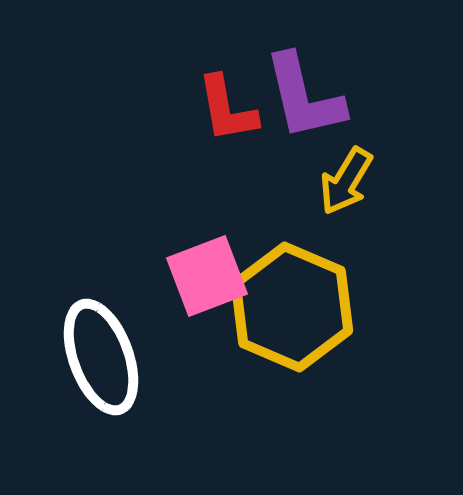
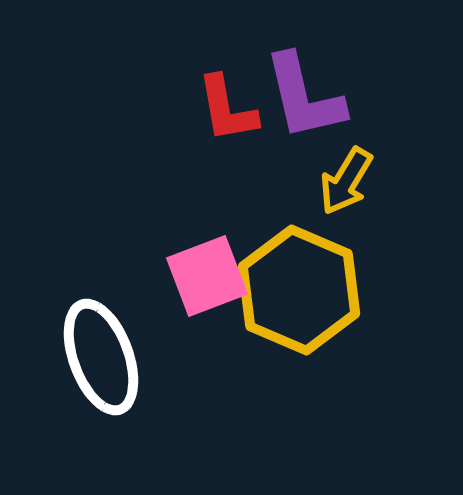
yellow hexagon: moved 7 px right, 17 px up
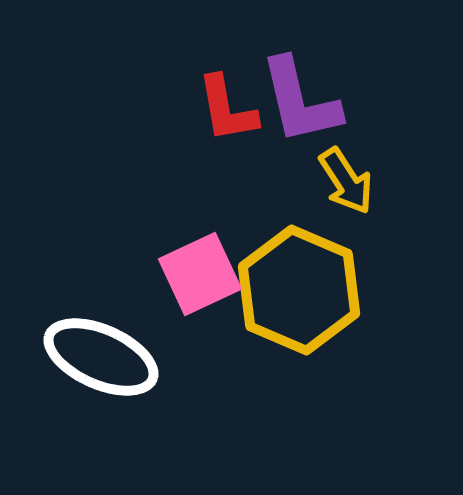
purple L-shape: moved 4 px left, 4 px down
yellow arrow: rotated 64 degrees counterclockwise
pink square: moved 7 px left, 2 px up; rotated 4 degrees counterclockwise
white ellipse: rotated 46 degrees counterclockwise
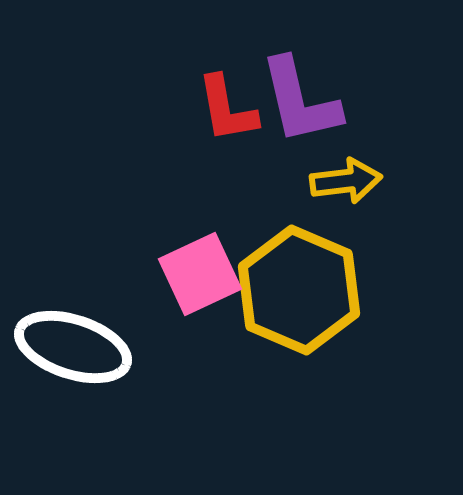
yellow arrow: rotated 64 degrees counterclockwise
white ellipse: moved 28 px left, 10 px up; rotated 6 degrees counterclockwise
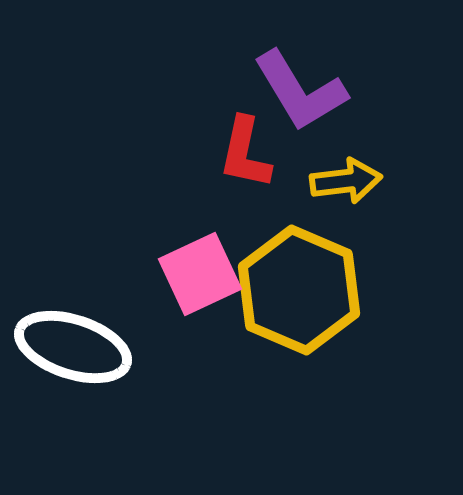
purple L-shape: moved 10 px up; rotated 18 degrees counterclockwise
red L-shape: moved 18 px right, 44 px down; rotated 22 degrees clockwise
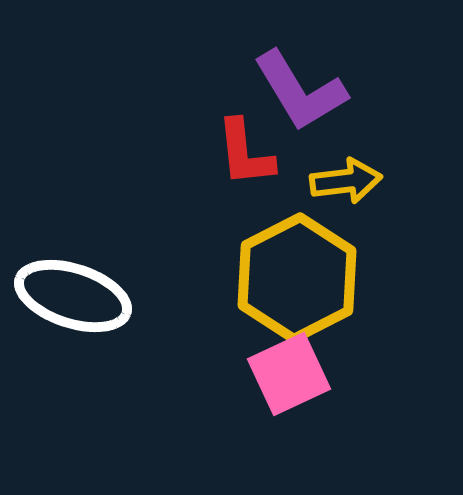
red L-shape: rotated 18 degrees counterclockwise
pink square: moved 89 px right, 100 px down
yellow hexagon: moved 2 px left, 12 px up; rotated 10 degrees clockwise
white ellipse: moved 51 px up
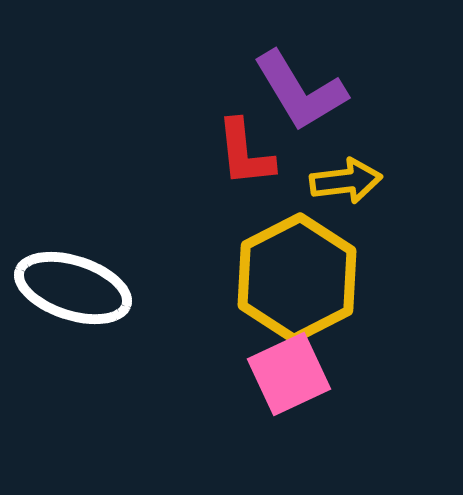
white ellipse: moved 8 px up
